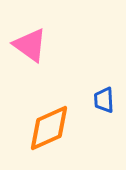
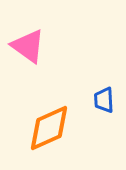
pink triangle: moved 2 px left, 1 px down
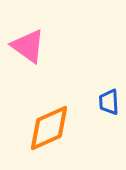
blue trapezoid: moved 5 px right, 2 px down
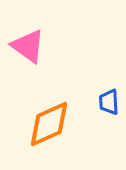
orange diamond: moved 4 px up
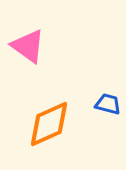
blue trapezoid: moved 1 px left, 2 px down; rotated 108 degrees clockwise
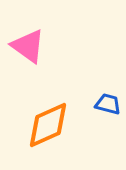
orange diamond: moved 1 px left, 1 px down
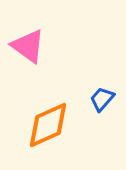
blue trapezoid: moved 6 px left, 5 px up; rotated 64 degrees counterclockwise
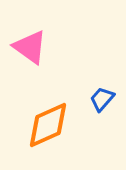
pink triangle: moved 2 px right, 1 px down
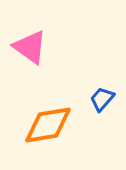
orange diamond: rotated 15 degrees clockwise
